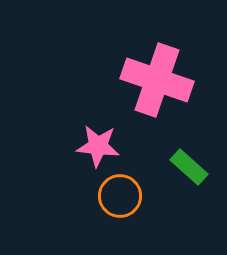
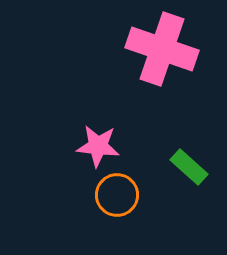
pink cross: moved 5 px right, 31 px up
orange circle: moved 3 px left, 1 px up
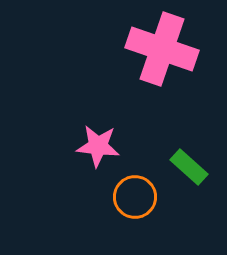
orange circle: moved 18 px right, 2 px down
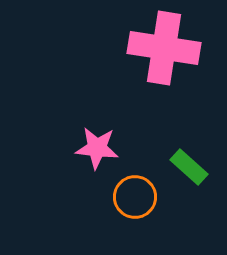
pink cross: moved 2 px right, 1 px up; rotated 10 degrees counterclockwise
pink star: moved 1 px left, 2 px down
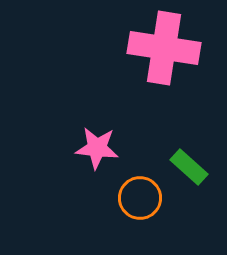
orange circle: moved 5 px right, 1 px down
